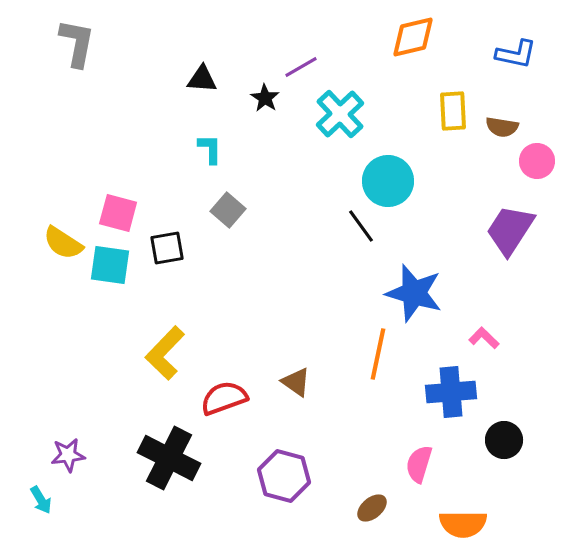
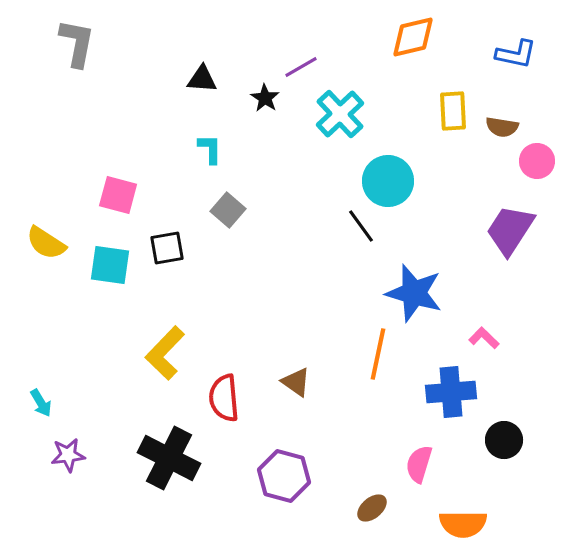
pink square: moved 18 px up
yellow semicircle: moved 17 px left
red semicircle: rotated 75 degrees counterclockwise
cyan arrow: moved 97 px up
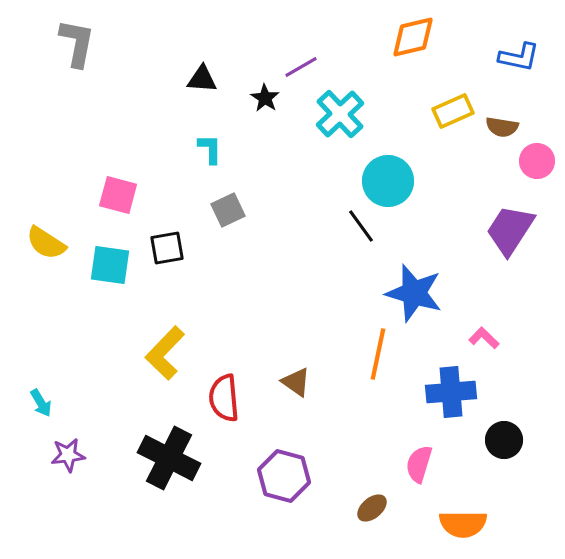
blue L-shape: moved 3 px right, 3 px down
yellow rectangle: rotated 69 degrees clockwise
gray square: rotated 24 degrees clockwise
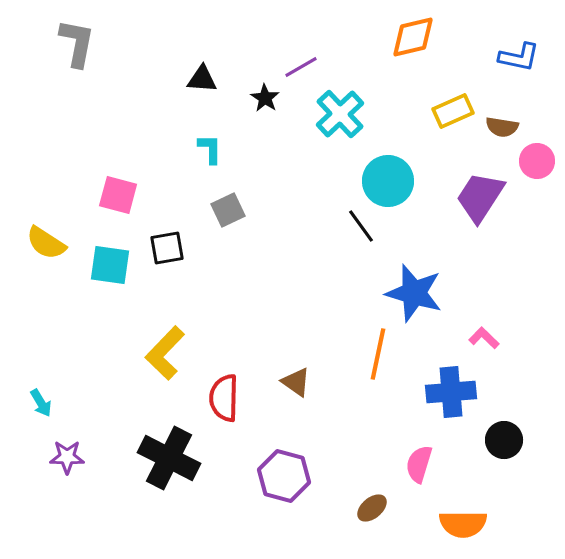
purple trapezoid: moved 30 px left, 33 px up
red semicircle: rotated 6 degrees clockwise
purple star: moved 1 px left, 2 px down; rotated 8 degrees clockwise
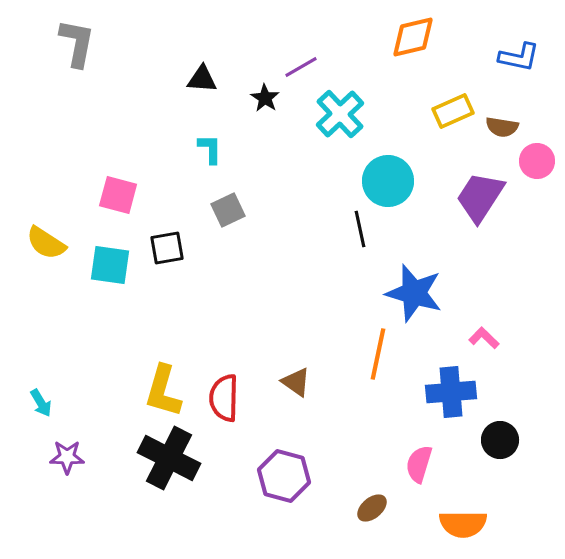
black line: moved 1 px left, 3 px down; rotated 24 degrees clockwise
yellow L-shape: moved 2 px left, 38 px down; rotated 28 degrees counterclockwise
black circle: moved 4 px left
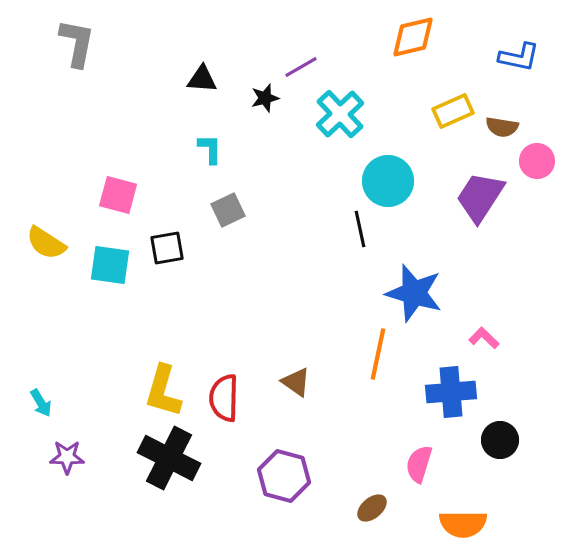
black star: rotated 24 degrees clockwise
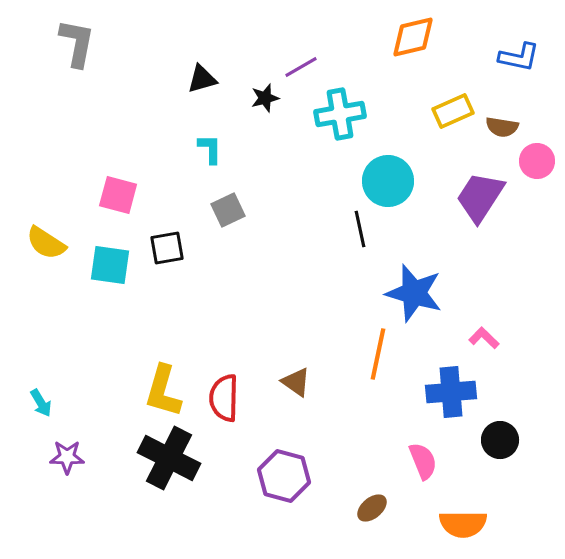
black triangle: rotated 20 degrees counterclockwise
cyan cross: rotated 33 degrees clockwise
pink semicircle: moved 4 px right, 3 px up; rotated 141 degrees clockwise
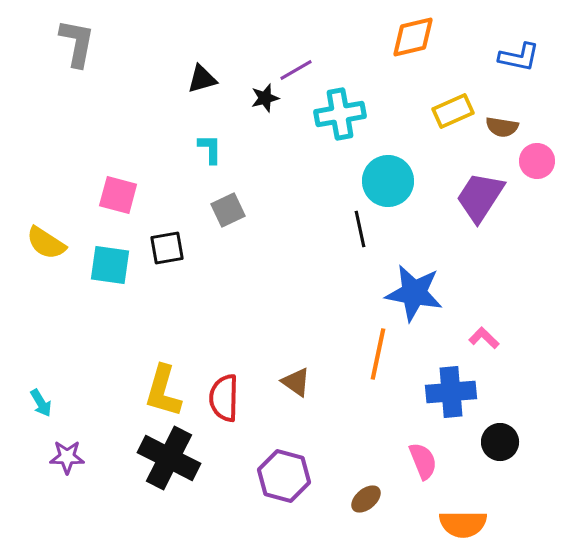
purple line: moved 5 px left, 3 px down
blue star: rotated 6 degrees counterclockwise
black circle: moved 2 px down
brown ellipse: moved 6 px left, 9 px up
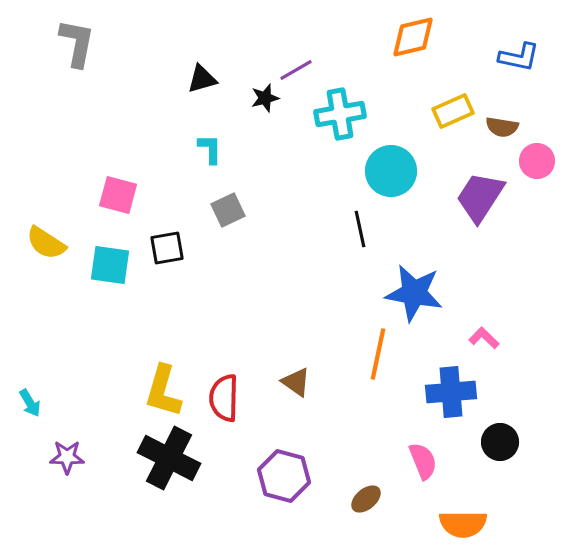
cyan circle: moved 3 px right, 10 px up
cyan arrow: moved 11 px left
